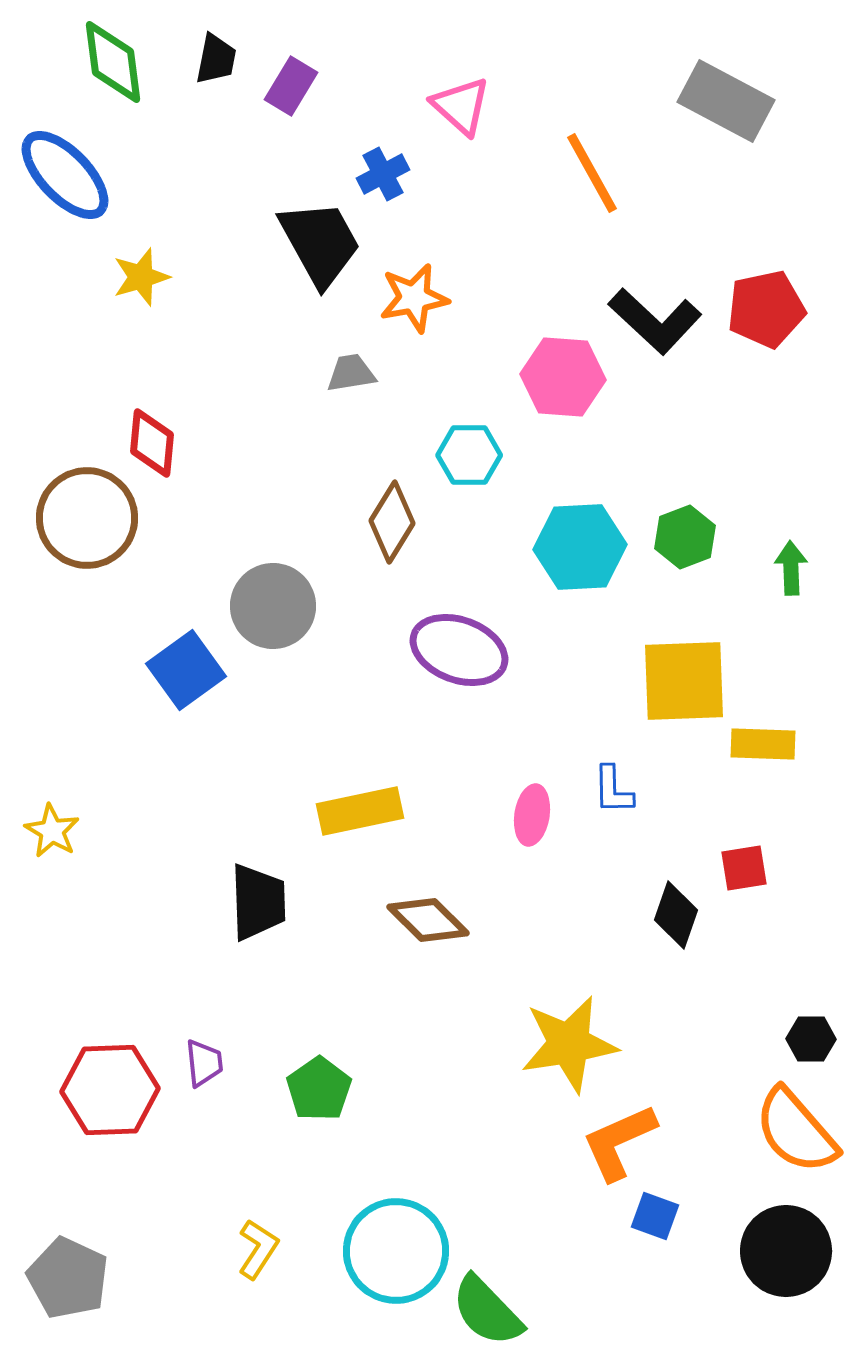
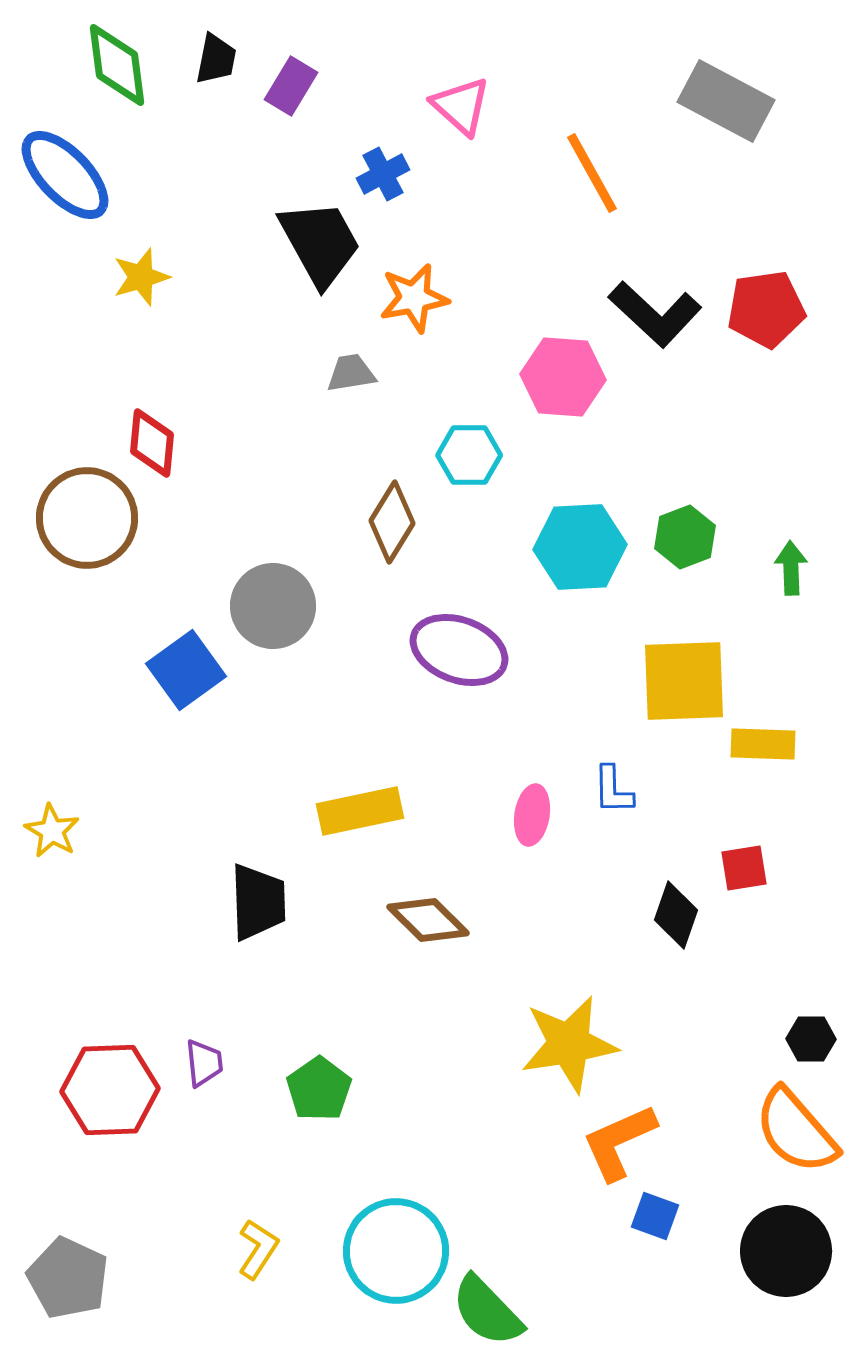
green diamond at (113, 62): moved 4 px right, 3 px down
red pentagon at (766, 309): rotated 4 degrees clockwise
black L-shape at (655, 321): moved 7 px up
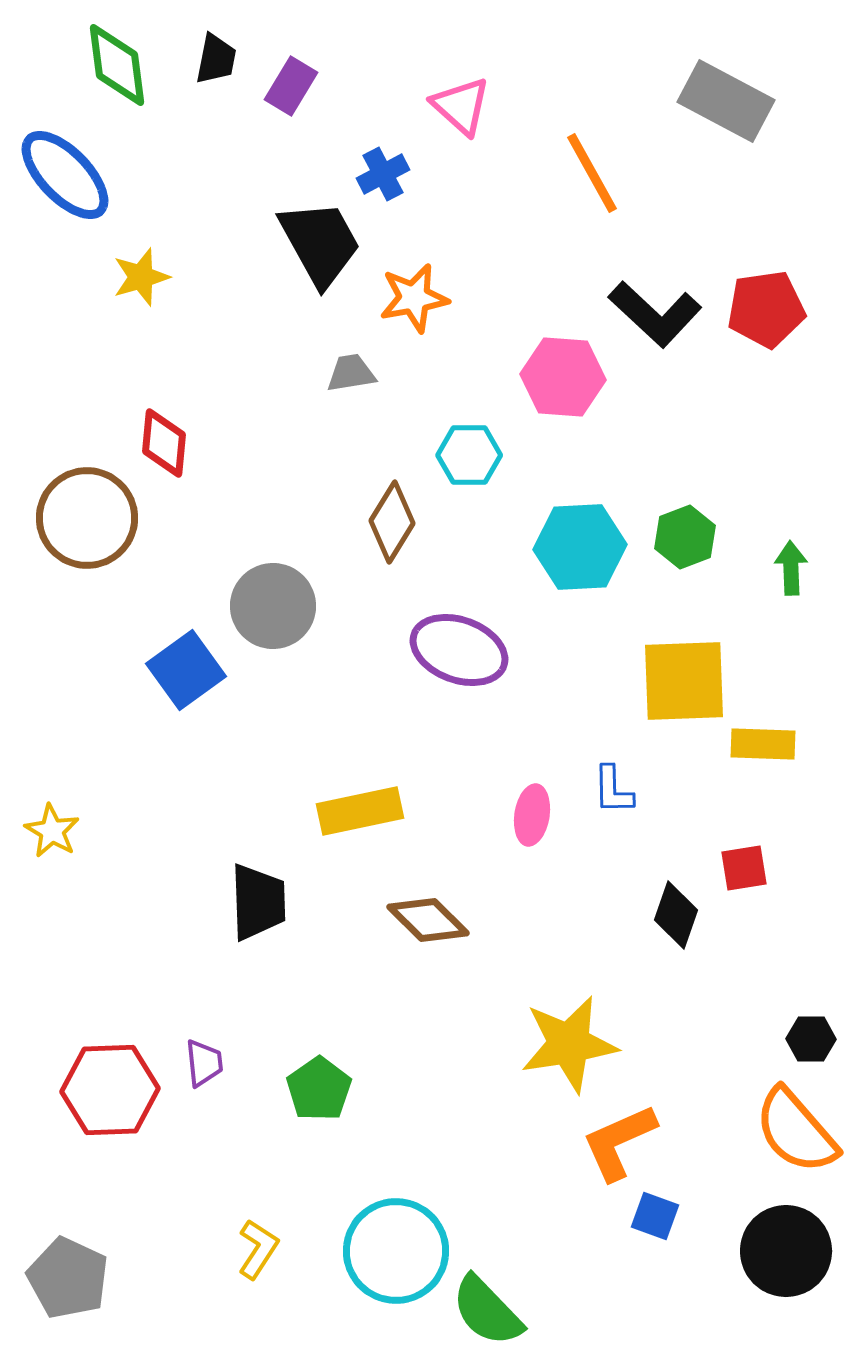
red diamond at (152, 443): moved 12 px right
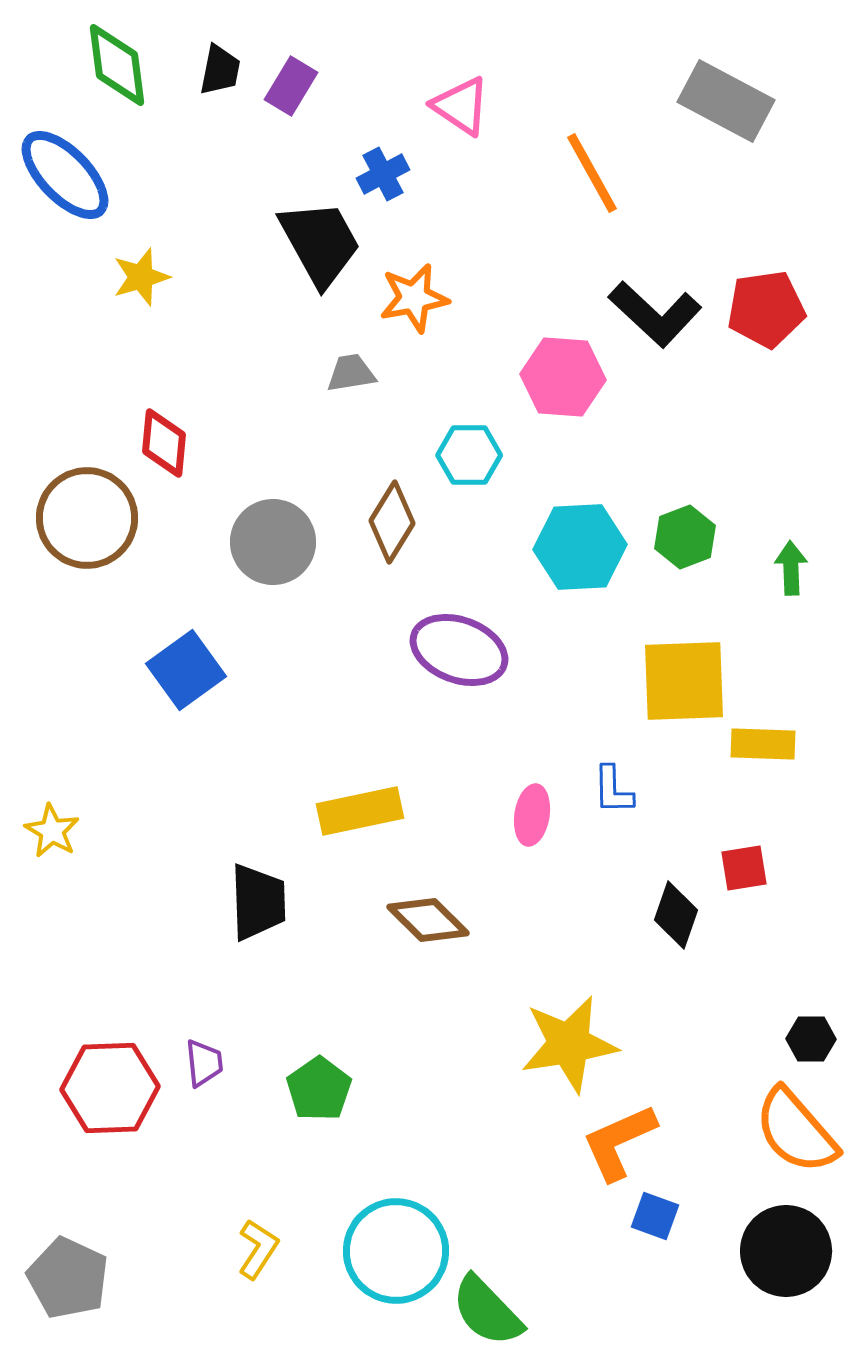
black trapezoid at (216, 59): moved 4 px right, 11 px down
pink triangle at (461, 106): rotated 8 degrees counterclockwise
gray circle at (273, 606): moved 64 px up
red hexagon at (110, 1090): moved 2 px up
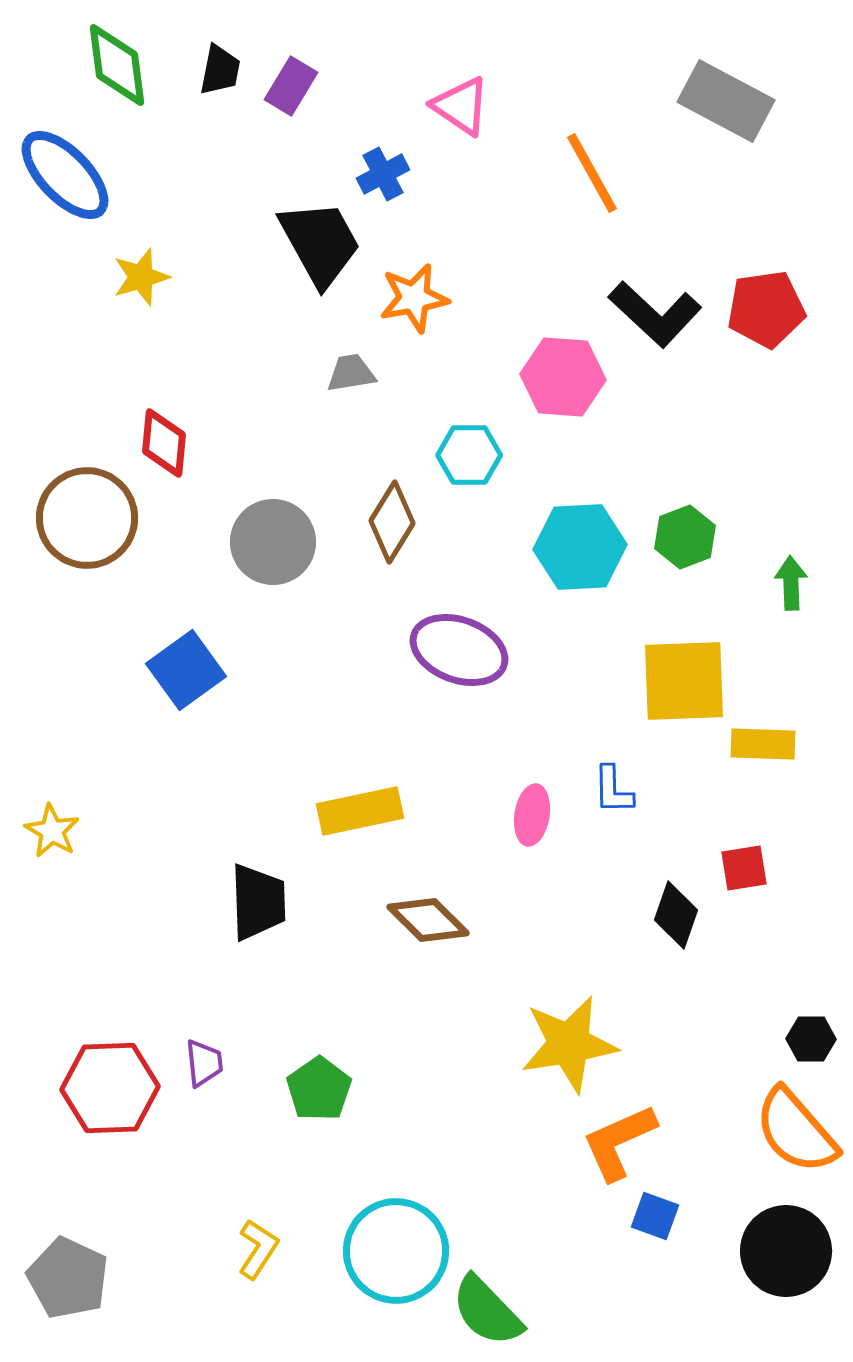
green arrow at (791, 568): moved 15 px down
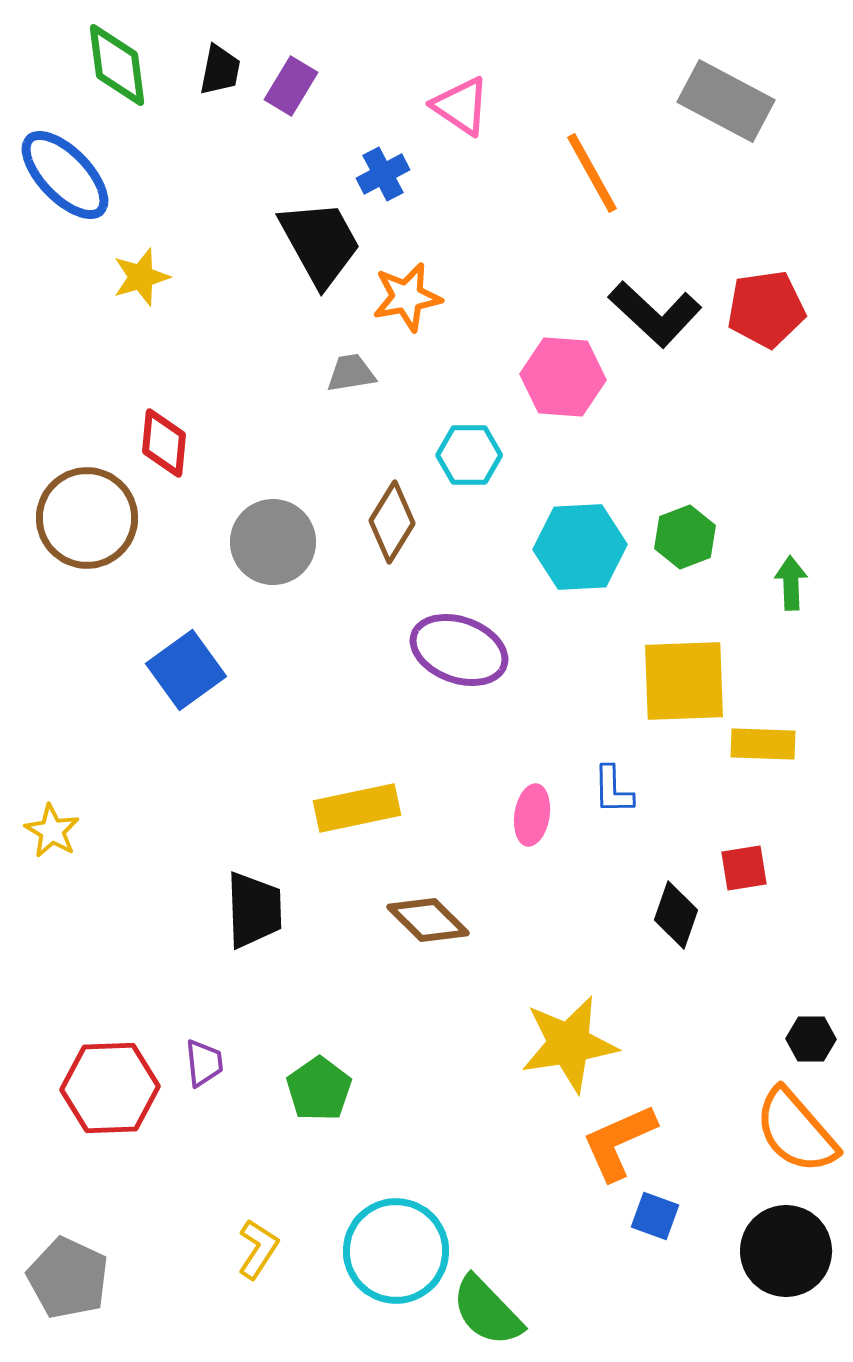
orange star at (414, 298): moved 7 px left, 1 px up
yellow rectangle at (360, 811): moved 3 px left, 3 px up
black trapezoid at (258, 902): moved 4 px left, 8 px down
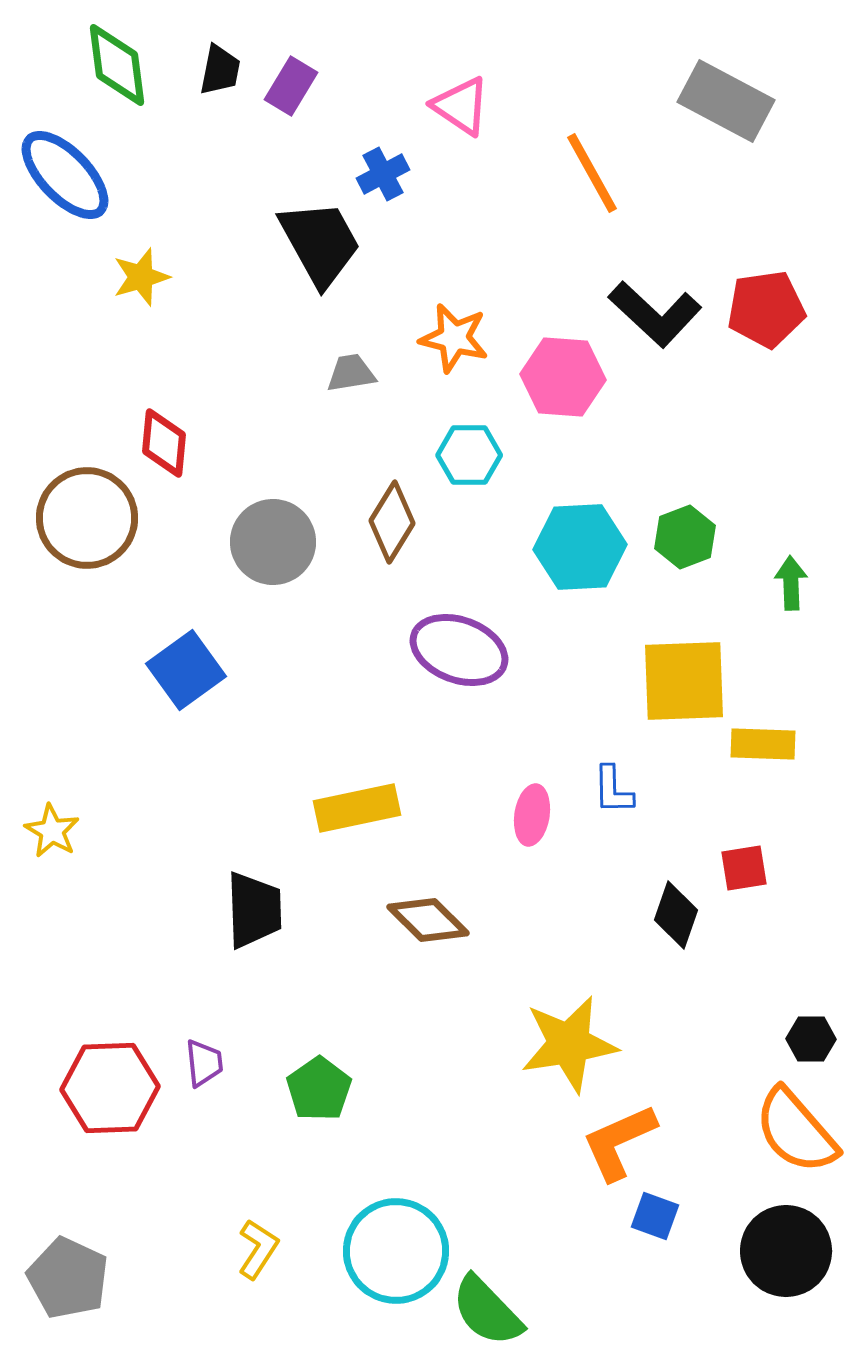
orange star at (407, 297): moved 47 px right, 41 px down; rotated 24 degrees clockwise
